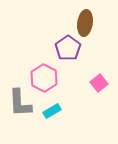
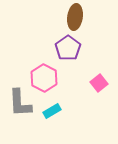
brown ellipse: moved 10 px left, 6 px up
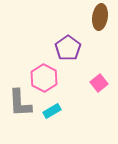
brown ellipse: moved 25 px right
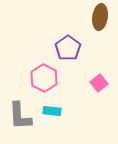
gray L-shape: moved 13 px down
cyan rectangle: rotated 36 degrees clockwise
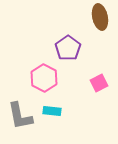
brown ellipse: rotated 20 degrees counterclockwise
pink square: rotated 12 degrees clockwise
gray L-shape: rotated 8 degrees counterclockwise
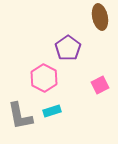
pink square: moved 1 px right, 2 px down
cyan rectangle: rotated 24 degrees counterclockwise
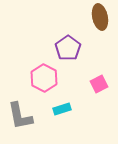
pink square: moved 1 px left, 1 px up
cyan rectangle: moved 10 px right, 2 px up
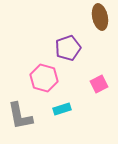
purple pentagon: rotated 15 degrees clockwise
pink hexagon: rotated 12 degrees counterclockwise
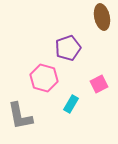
brown ellipse: moved 2 px right
cyan rectangle: moved 9 px right, 5 px up; rotated 42 degrees counterclockwise
